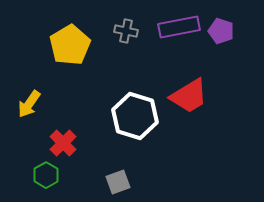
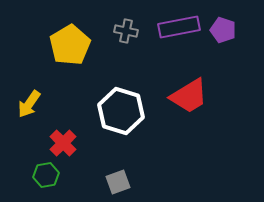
purple pentagon: moved 2 px right, 1 px up
white hexagon: moved 14 px left, 5 px up
green hexagon: rotated 20 degrees clockwise
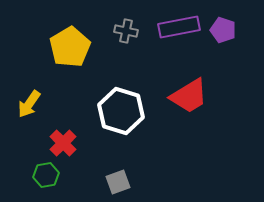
yellow pentagon: moved 2 px down
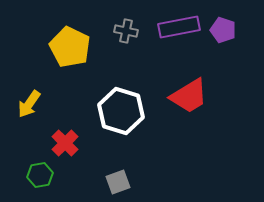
yellow pentagon: rotated 15 degrees counterclockwise
red cross: moved 2 px right
green hexagon: moved 6 px left
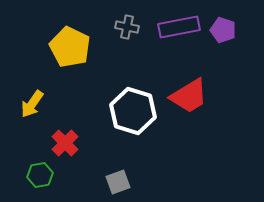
gray cross: moved 1 px right, 4 px up
yellow arrow: moved 3 px right
white hexagon: moved 12 px right
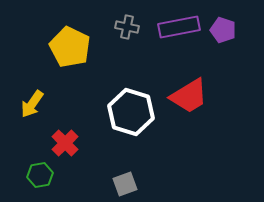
white hexagon: moved 2 px left, 1 px down
gray square: moved 7 px right, 2 px down
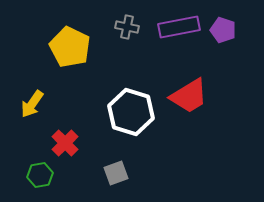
gray square: moved 9 px left, 11 px up
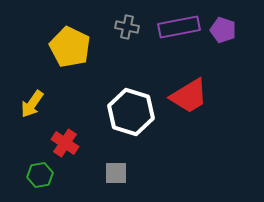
red cross: rotated 12 degrees counterclockwise
gray square: rotated 20 degrees clockwise
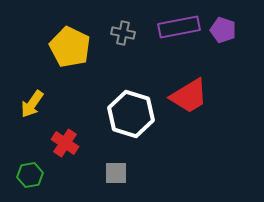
gray cross: moved 4 px left, 6 px down
white hexagon: moved 2 px down
green hexagon: moved 10 px left
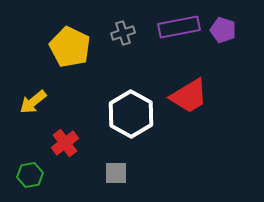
gray cross: rotated 30 degrees counterclockwise
yellow arrow: moved 1 px right, 2 px up; rotated 16 degrees clockwise
white hexagon: rotated 12 degrees clockwise
red cross: rotated 20 degrees clockwise
